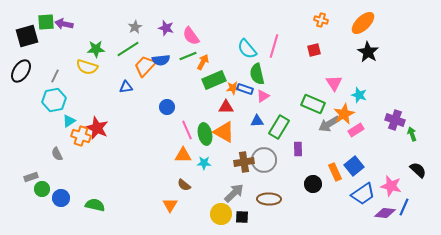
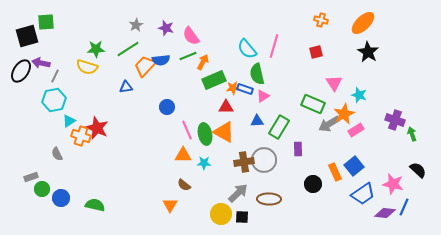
purple arrow at (64, 24): moved 23 px left, 39 px down
gray star at (135, 27): moved 1 px right, 2 px up
red square at (314, 50): moved 2 px right, 2 px down
pink star at (391, 186): moved 2 px right, 2 px up
gray arrow at (234, 193): moved 4 px right
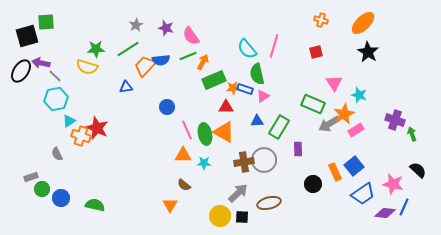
gray line at (55, 76): rotated 72 degrees counterclockwise
cyan hexagon at (54, 100): moved 2 px right, 1 px up
brown ellipse at (269, 199): moved 4 px down; rotated 15 degrees counterclockwise
yellow circle at (221, 214): moved 1 px left, 2 px down
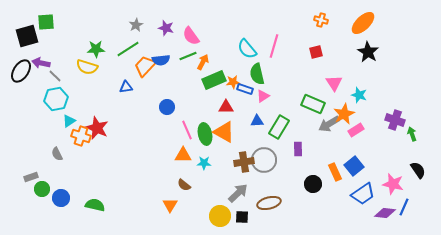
orange star at (233, 88): moved 6 px up
black semicircle at (418, 170): rotated 12 degrees clockwise
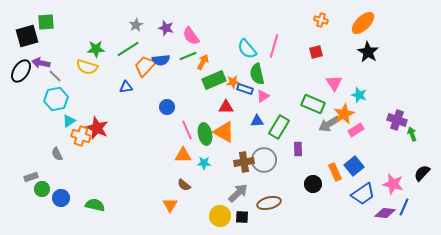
purple cross at (395, 120): moved 2 px right
black semicircle at (418, 170): moved 4 px right, 3 px down; rotated 102 degrees counterclockwise
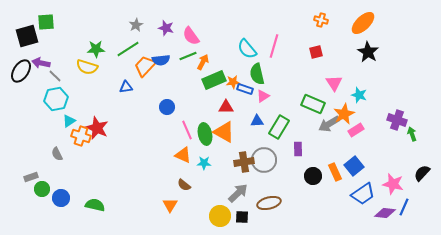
orange triangle at (183, 155): rotated 24 degrees clockwise
black circle at (313, 184): moved 8 px up
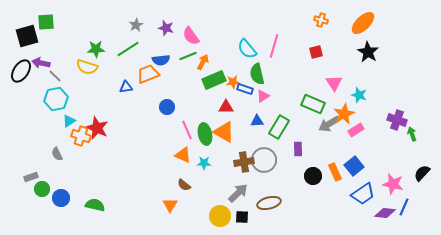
orange trapezoid at (145, 66): moved 3 px right, 8 px down; rotated 25 degrees clockwise
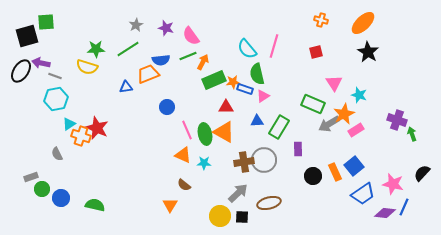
gray line at (55, 76): rotated 24 degrees counterclockwise
cyan triangle at (69, 121): moved 3 px down
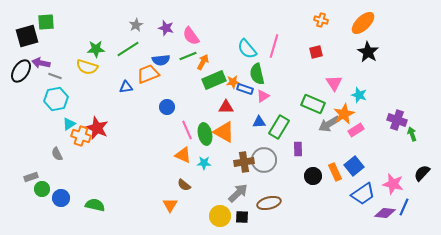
blue triangle at (257, 121): moved 2 px right, 1 px down
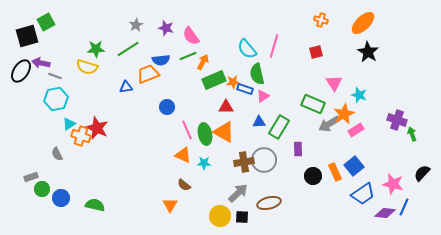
green square at (46, 22): rotated 24 degrees counterclockwise
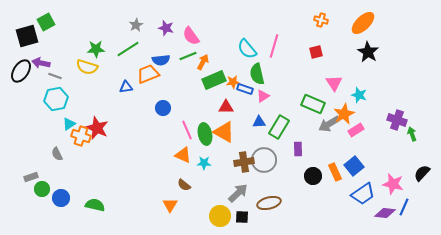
blue circle at (167, 107): moved 4 px left, 1 px down
